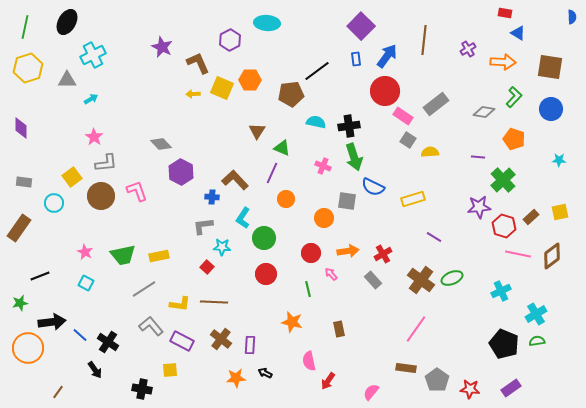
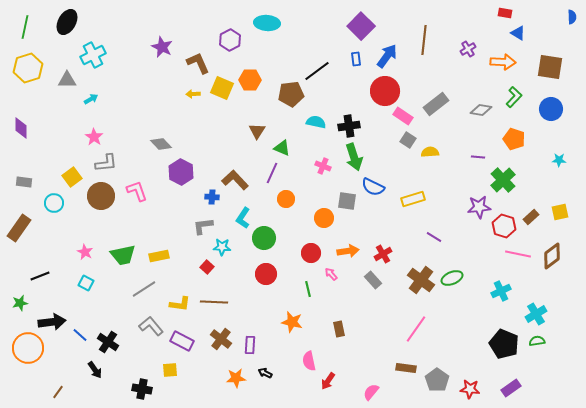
gray diamond at (484, 112): moved 3 px left, 2 px up
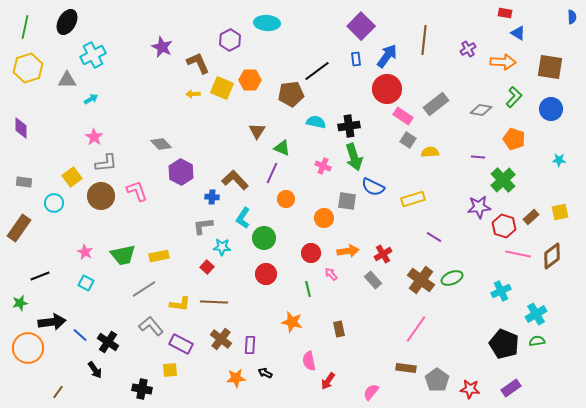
red circle at (385, 91): moved 2 px right, 2 px up
purple rectangle at (182, 341): moved 1 px left, 3 px down
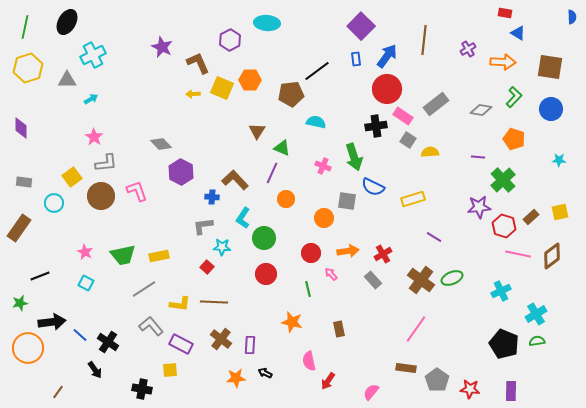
black cross at (349, 126): moved 27 px right
purple rectangle at (511, 388): moved 3 px down; rotated 54 degrees counterclockwise
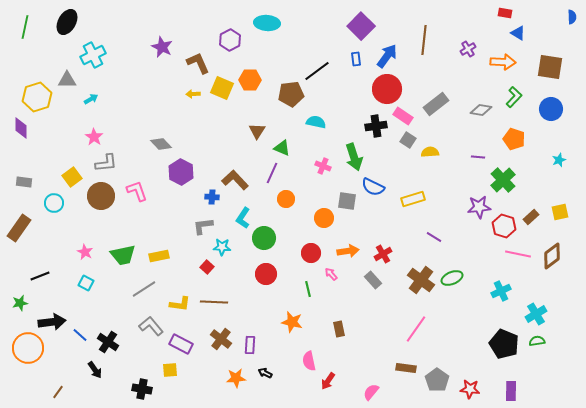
yellow hexagon at (28, 68): moved 9 px right, 29 px down
cyan star at (559, 160): rotated 24 degrees counterclockwise
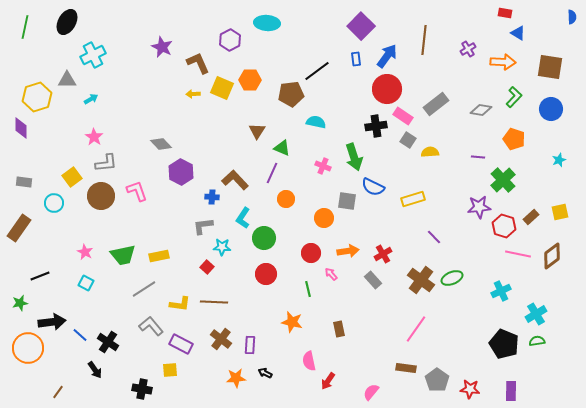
purple line at (434, 237): rotated 14 degrees clockwise
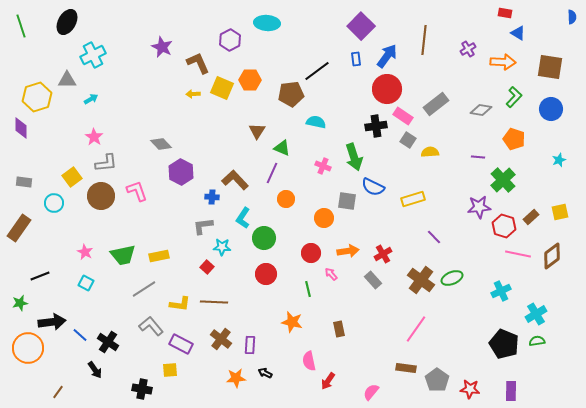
green line at (25, 27): moved 4 px left, 1 px up; rotated 30 degrees counterclockwise
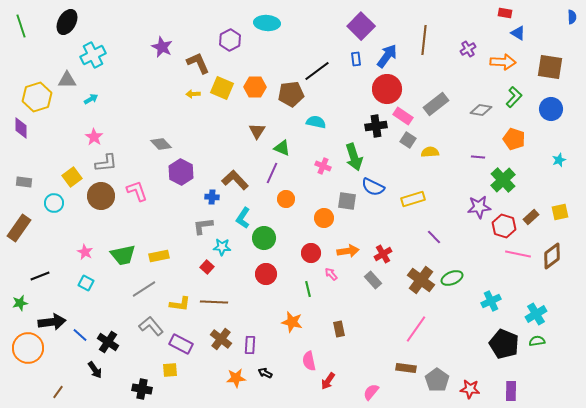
orange hexagon at (250, 80): moved 5 px right, 7 px down
cyan cross at (501, 291): moved 10 px left, 10 px down
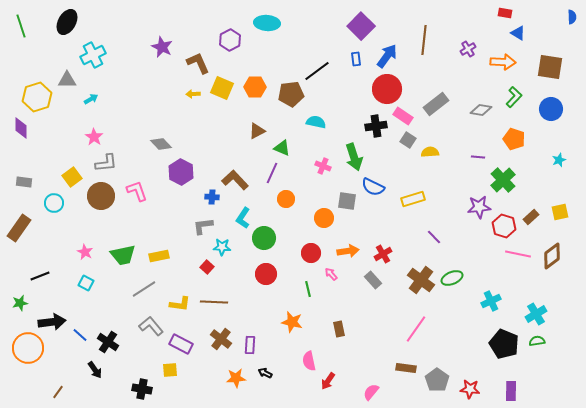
brown triangle at (257, 131): rotated 30 degrees clockwise
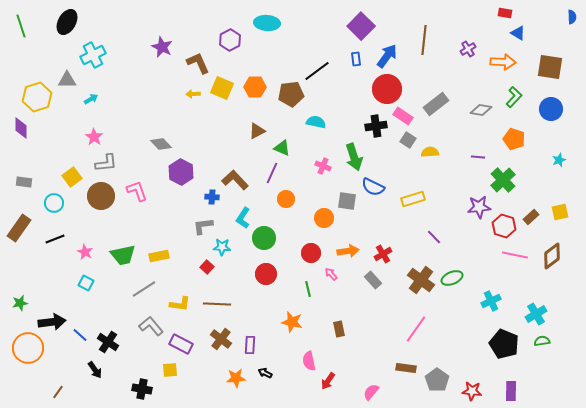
pink line at (518, 254): moved 3 px left, 1 px down
black line at (40, 276): moved 15 px right, 37 px up
brown line at (214, 302): moved 3 px right, 2 px down
green semicircle at (537, 341): moved 5 px right
red star at (470, 389): moved 2 px right, 2 px down
